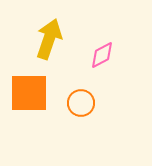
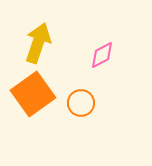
yellow arrow: moved 11 px left, 4 px down
orange square: moved 4 px right, 1 px down; rotated 36 degrees counterclockwise
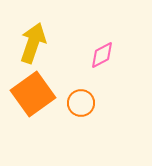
yellow arrow: moved 5 px left
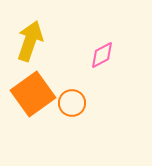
yellow arrow: moved 3 px left, 2 px up
orange circle: moved 9 px left
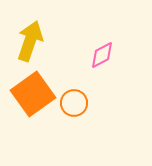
orange circle: moved 2 px right
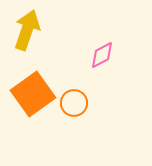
yellow arrow: moved 3 px left, 11 px up
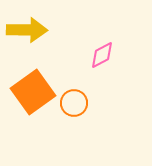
yellow arrow: rotated 72 degrees clockwise
orange square: moved 2 px up
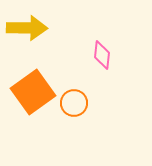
yellow arrow: moved 2 px up
pink diamond: rotated 56 degrees counterclockwise
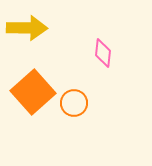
pink diamond: moved 1 px right, 2 px up
orange square: rotated 6 degrees counterclockwise
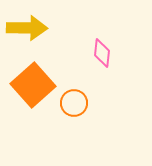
pink diamond: moved 1 px left
orange square: moved 7 px up
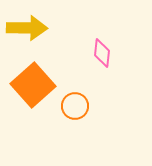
orange circle: moved 1 px right, 3 px down
